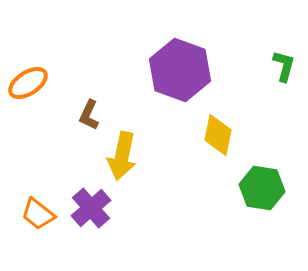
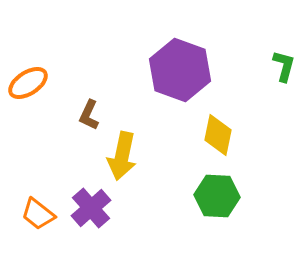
green hexagon: moved 45 px left, 8 px down; rotated 6 degrees counterclockwise
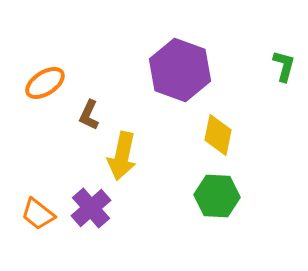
orange ellipse: moved 17 px right
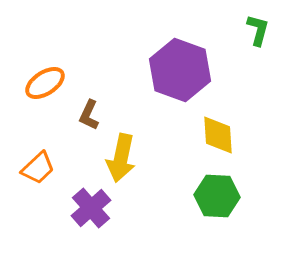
green L-shape: moved 26 px left, 36 px up
yellow diamond: rotated 15 degrees counterclockwise
yellow arrow: moved 1 px left, 2 px down
orange trapezoid: moved 46 px up; rotated 81 degrees counterclockwise
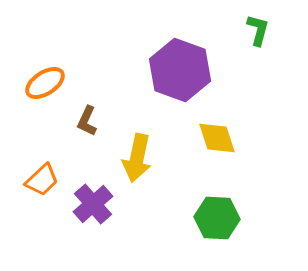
brown L-shape: moved 2 px left, 6 px down
yellow diamond: moved 1 px left, 3 px down; rotated 15 degrees counterclockwise
yellow arrow: moved 16 px right
orange trapezoid: moved 4 px right, 12 px down
green hexagon: moved 22 px down
purple cross: moved 2 px right, 4 px up
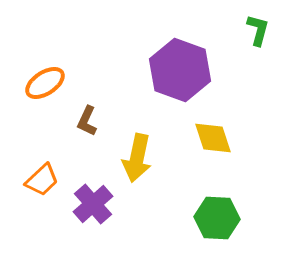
yellow diamond: moved 4 px left
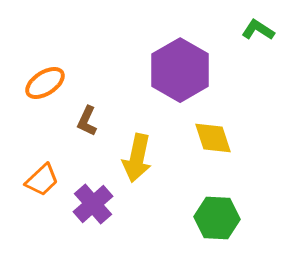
green L-shape: rotated 72 degrees counterclockwise
purple hexagon: rotated 10 degrees clockwise
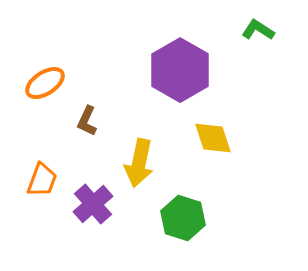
yellow arrow: moved 2 px right, 5 px down
orange trapezoid: rotated 27 degrees counterclockwise
green hexagon: moved 34 px left; rotated 15 degrees clockwise
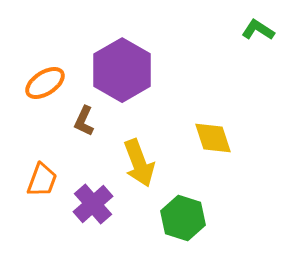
purple hexagon: moved 58 px left
brown L-shape: moved 3 px left
yellow arrow: rotated 33 degrees counterclockwise
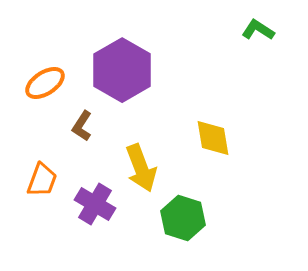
brown L-shape: moved 2 px left, 5 px down; rotated 8 degrees clockwise
yellow diamond: rotated 9 degrees clockwise
yellow arrow: moved 2 px right, 5 px down
purple cross: moved 2 px right; rotated 18 degrees counterclockwise
